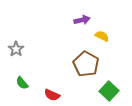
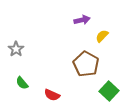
yellow semicircle: rotated 72 degrees counterclockwise
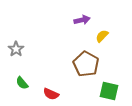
green square: rotated 30 degrees counterclockwise
red semicircle: moved 1 px left, 1 px up
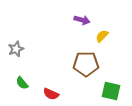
purple arrow: rotated 28 degrees clockwise
gray star: rotated 14 degrees clockwise
brown pentagon: rotated 30 degrees counterclockwise
green square: moved 2 px right
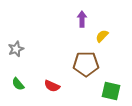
purple arrow: moved 1 px up; rotated 105 degrees counterclockwise
green semicircle: moved 4 px left, 1 px down
red semicircle: moved 1 px right, 8 px up
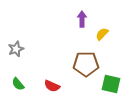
yellow semicircle: moved 2 px up
green square: moved 7 px up
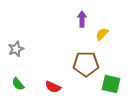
red semicircle: moved 1 px right, 1 px down
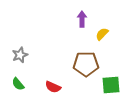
gray star: moved 4 px right, 6 px down
green square: moved 1 px down; rotated 18 degrees counterclockwise
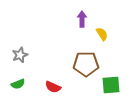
yellow semicircle: rotated 104 degrees clockwise
green semicircle: rotated 72 degrees counterclockwise
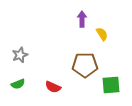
brown pentagon: moved 1 px left, 1 px down
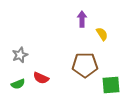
red semicircle: moved 12 px left, 9 px up
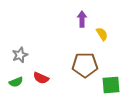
green semicircle: moved 2 px left, 2 px up
